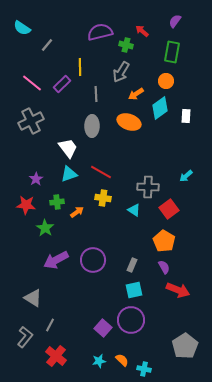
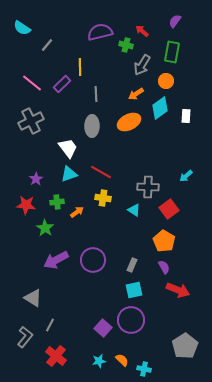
gray arrow at (121, 72): moved 21 px right, 7 px up
orange ellipse at (129, 122): rotated 45 degrees counterclockwise
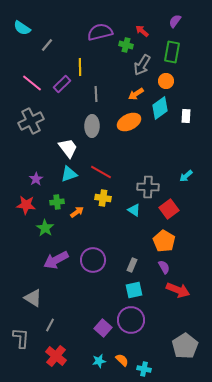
gray L-shape at (25, 337): moved 4 px left, 1 px down; rotated 35 degrees counterclockwise
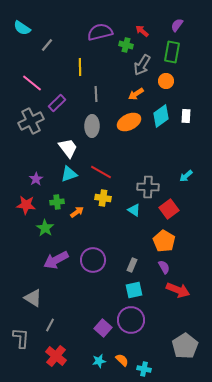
purple semicircle at (175, 21): moved 2 px right, 4 px down
purple rectangle at (62, 84): moved 5 px left, 19 px down
cyan diamond at (160, 108): moved 1 px right, 8 px down
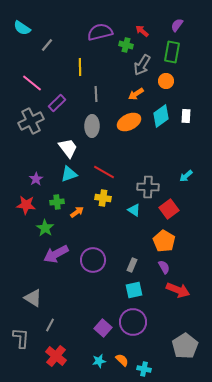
red line at (101, 172): moved 3 px right
purple arrow at (56, 260): moved 6 px up
purple circle at (131, 320): moved 2 px right, 2 px down
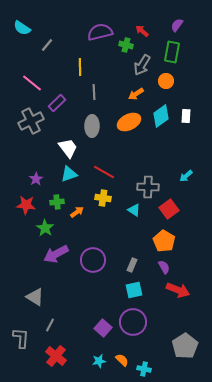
gray line at (96, 94): moved 2 px left, 2 px up
gray triangle at (33, 298): moved 2 px right, 1 px up
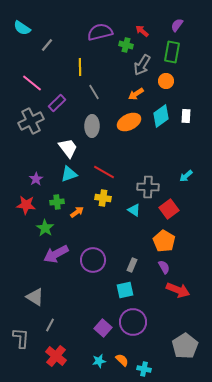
gray line at (94, 92): rotated 28 degrees counterclockwise
cyan square at (134, 290): moved 9 px left
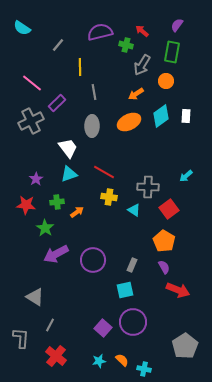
gray line at (47, 45): moved 11 px right
gray line at (94, 92): rotated 21 degrees clockwise
yellow cross at (103, 198): moved 6 px right, 1 px up
